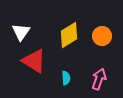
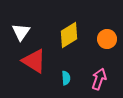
orange circle: moved 5 px right, 3 px down
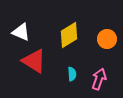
white triangle: rotated 42 degrees counterclockwise
cyan semicircle: moved 6 px right, 4 px up
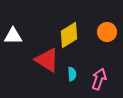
white triangle: moved 8 px left, 4 px down; rotated 24 degrees counterclockwise
orange circle: moved 7 px up
red triangle: moved 13 px right, 1 px up
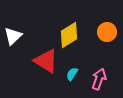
white triangle: rotated 42 degrees counterclockwise
red triangle: moved 1 px left, 1 px down
cyan semicircle: rotated 144 degrees counterclockwise
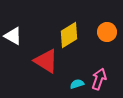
white triangle: rotated 48 degrees counterclockwise
cyan semicircle: moved 5 px right, 10 px down; rotated 40 degrees clockwise
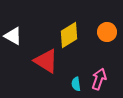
cyan semicircle: moved 1 px left; rotated 80 degrees counterclockwise
